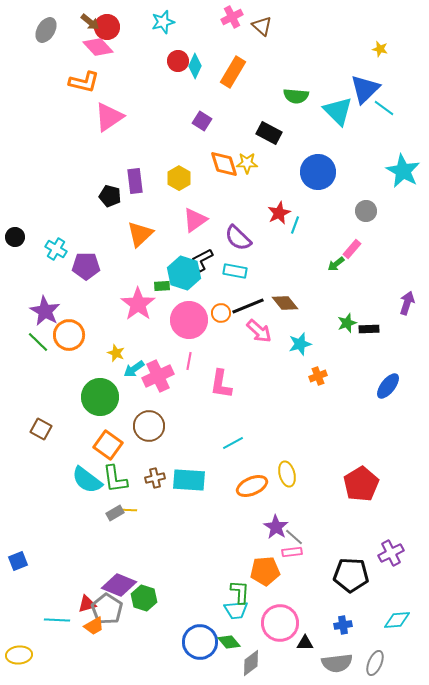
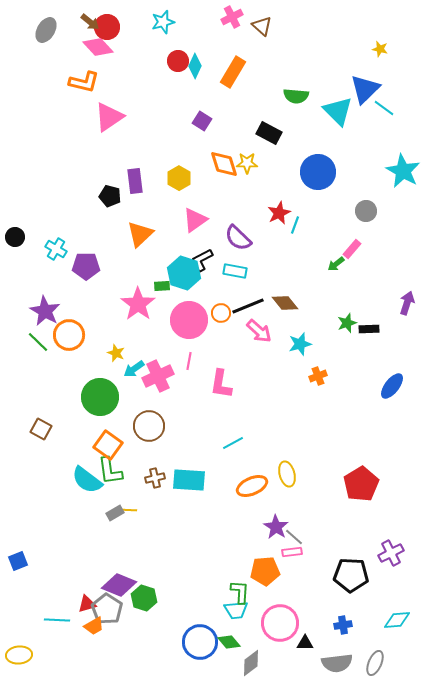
blue ellipse at (388, 386): moved 4 px right
green L-shape at (115, 479): moved 5 px left, 8 px up
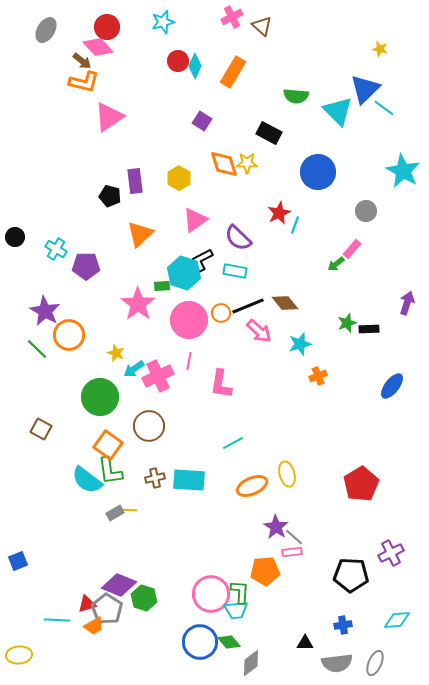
brown arrow at (90, 22): moved 8 px left, 39 px down
green line at (38, 342): moved 1 px left, 7 px down
pink circle at (280, 623): moved 69 px left, 29 px up
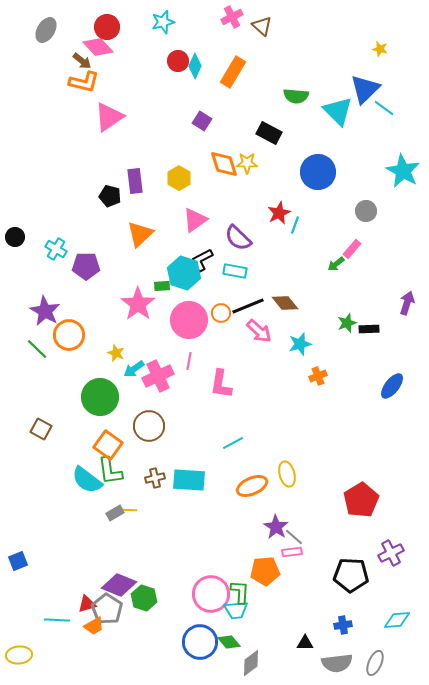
red pentagon at (361, 484): moved 16 px down
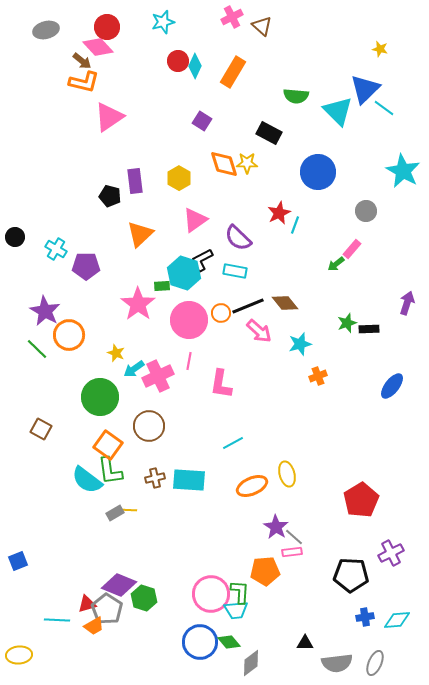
gray ellipse at (46, 30): rotated 45 degrees clockwise
blue cross at (343, 625): moved 22 px right, 8 px up
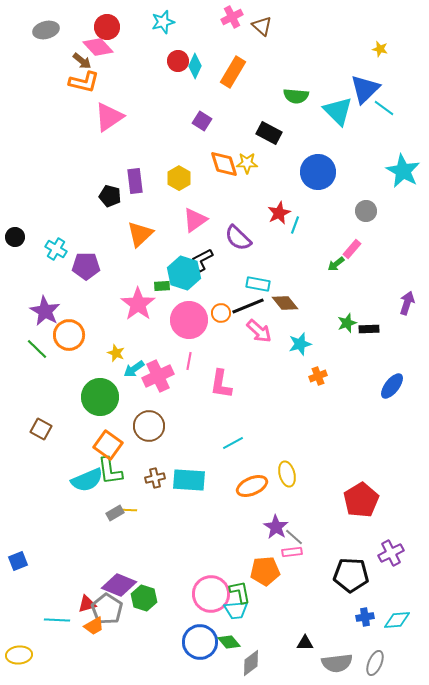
cyan rectangle at (235, 271): moved 23 px right, 13 px down
cyan semicircle at (87, 480): rotated 60 degrees counterclockwise
green L-shape at (240, 592): rotated 15 degrees counterclockwise
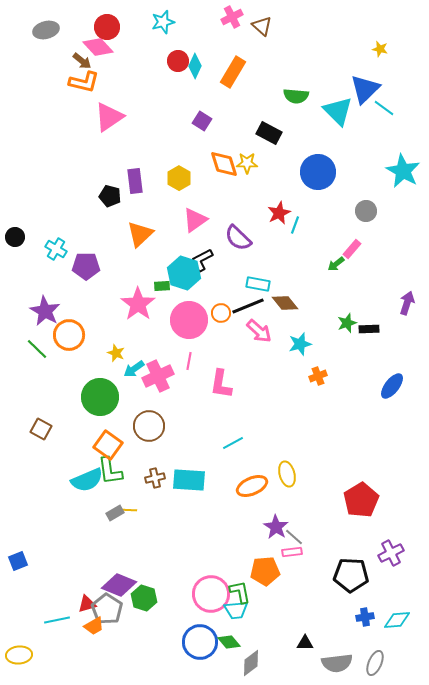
cyan line at (57, 620): rotated 15 degrees counterclockwise
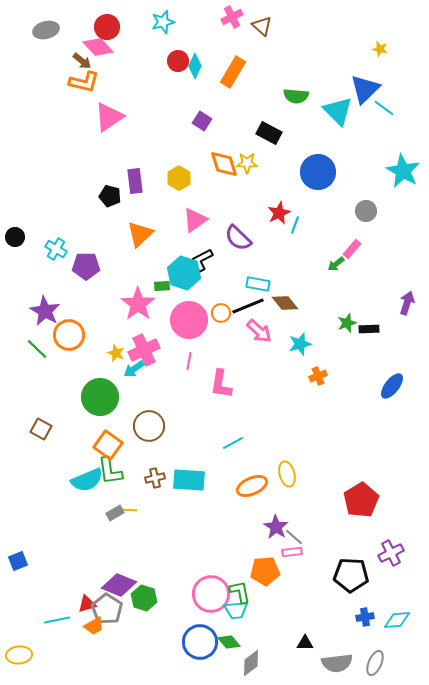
pink cross at (158, 376): moved 14 px left, 26 px up
